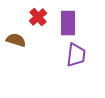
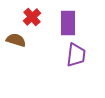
red cross: moved 6 px left
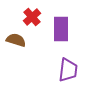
purple rectangle: moved 7 px left, 6 px down
purple trapezoid: moved 8 px left, 15 px down
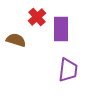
red cross: moved 5 px right
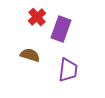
purple rectangle: rotated 20 degrees clockwise
brown semicircle: moved 14 px right, 15 px down
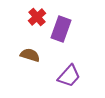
purple trapezoid: moved 1 px right, 6 px down; rotated 35 degrees clockwise
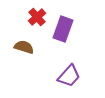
purple rectangle: moved 2 px right
brown semicircle: moved 6 px left, 8 px up
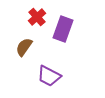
brown semicircle: rotated 72 degrees counterclockwise
purple trapezoid: moved 20 px left; rotated 75 degrees clockwise
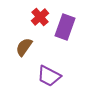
red cross: moved 3 px right
purple rectangle: moved 2 px right, 2 px up
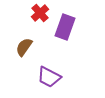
red cross: moved 4 px up
purple trapezoid: moved 1 px down
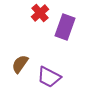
brown semicircle: moved 4 px left, 17 px down
